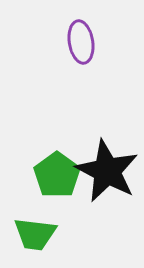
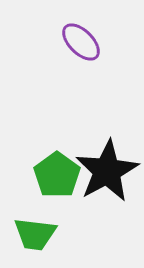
purple ellipse: rotated 36 degrees counterclockwise
black star: rotated 16 degrees clockwise
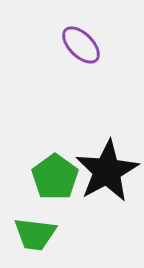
purple ellipse: moved 3 px down
green pentagon: moved 2 px left, 2 px down
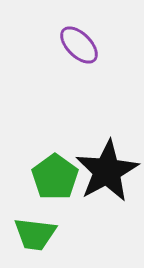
purple ellipse: moved 2 px left
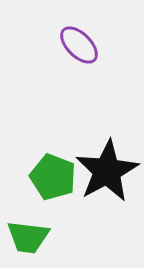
green pentagon: moved 2 px left; rotated 15 degrees counterclockwise
green trapezoid: moved 7 px left, 3 px down
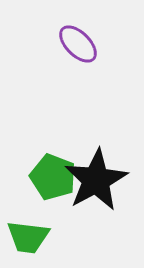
purple ellipse: moved 1 px left, 1 px up
black star: moved 11 px left, 9 px down
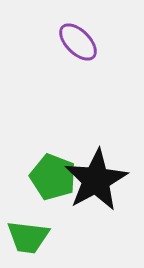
purple ellipse: moved 2 px up
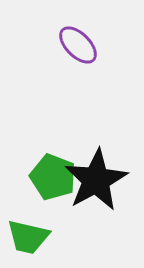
purple ellipse: moved 3 px down
green trapezoid: rotated 6 degrees clockwise
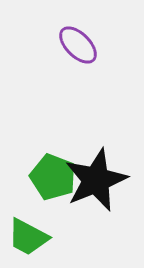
black star: rotated 6 degrees clockwise
green trapezoid: rotated 15 degrees clockwise
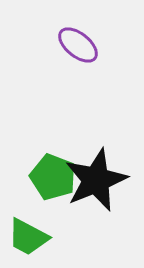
purple ellipse: rotated 6 degrees counterclockwise
